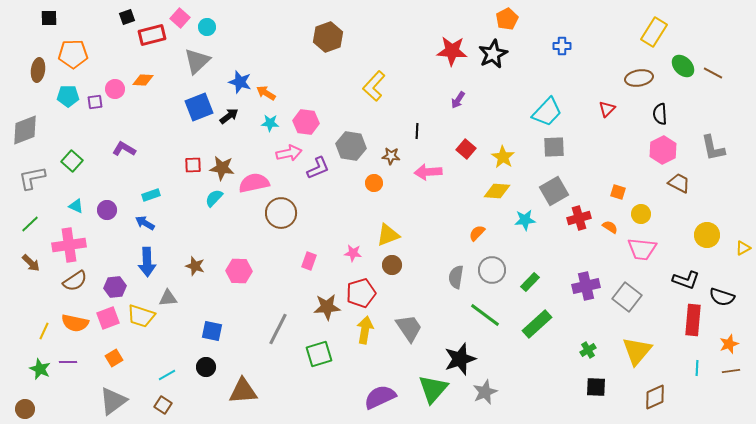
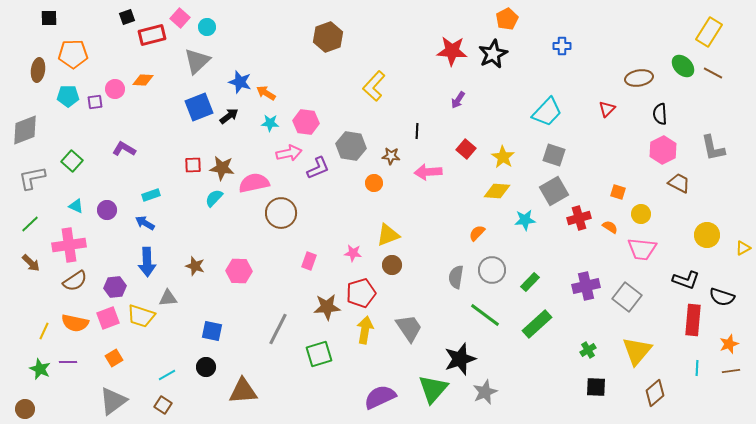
yellow rectangle at (654, 32): moved 55 px right
gray square at (554, 147): moved 8 px down; rotated 20 degrees clockwise
brown diamond at (655, 397): moved 4 px up; rotated 16 degrees counterclockwise
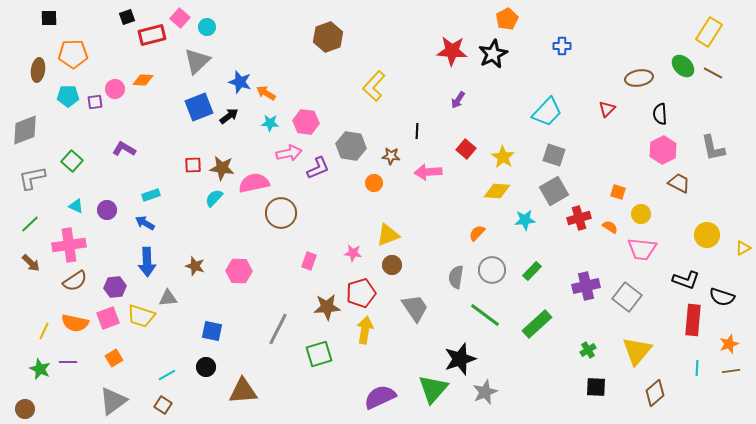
green rectangle at (530, 282): moved 2 px right, 11 px up
gray trapezoid at (409, 328): moved 6 px right, 20 px up
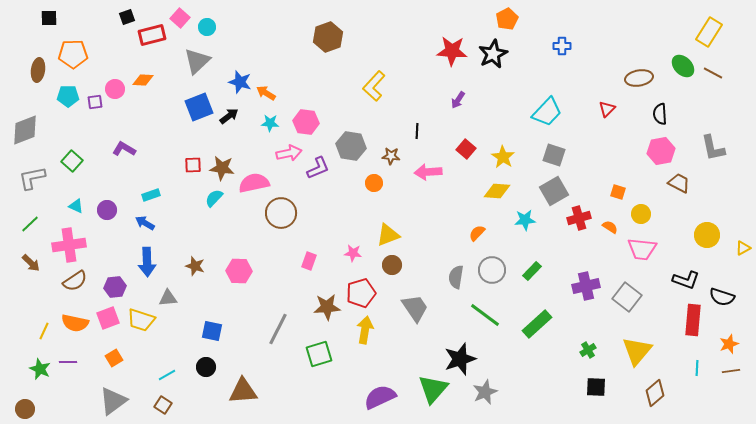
pink hexagon at (663, 150): moved 2 px left, 1 px down; rotated 16 degrees clockwise
yellow trapezoid at (141, 316): moved 4 px down
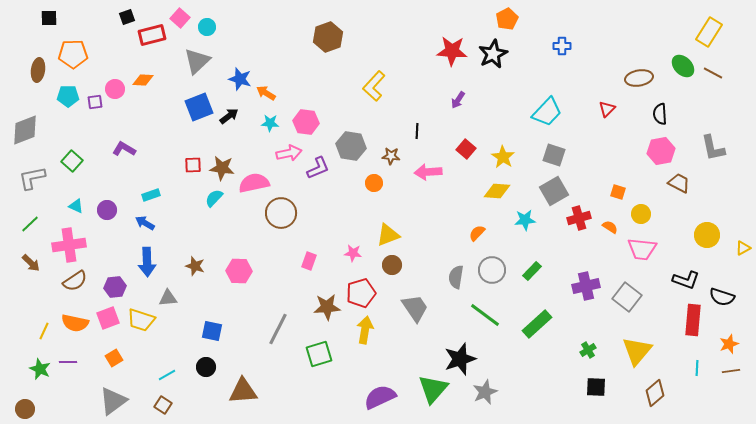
blue star at (240, 82): moved 3 px up
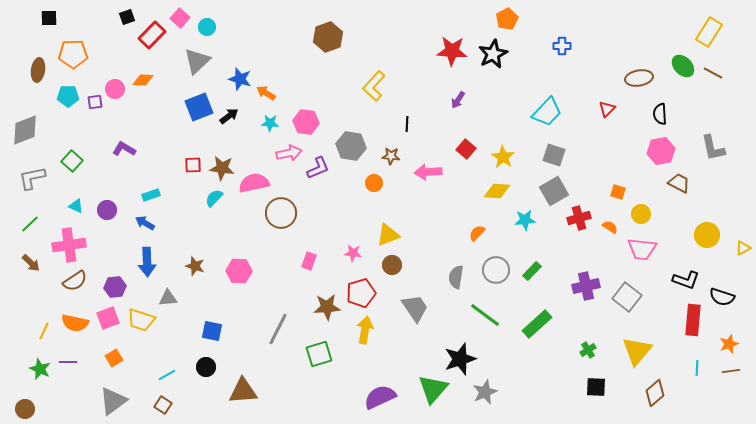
red rectangle at (152, 35): rotated 32 degrees counterclockwise
black line at (417, 131): moved 10 px left, 7 px up
gray circle at (492, 270): moved 4 px right
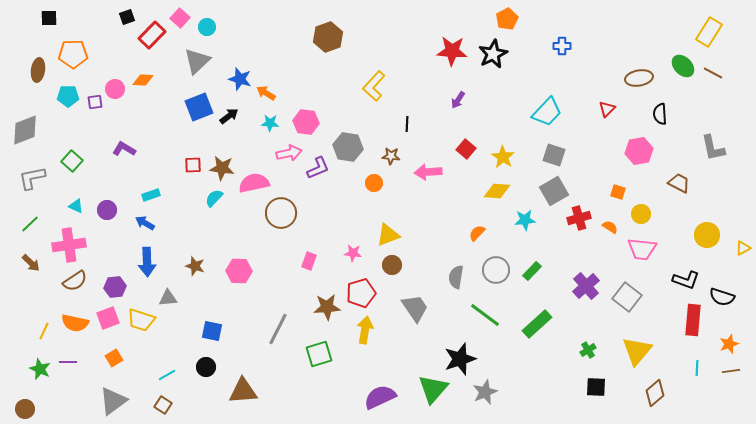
gray hexagon at (351, 146): moved 3 px left, 1 px down
pink hexagon at (661, 151): moved 22 px left
purple cross at (586, 286): rotated 28 degrees counterclockwise
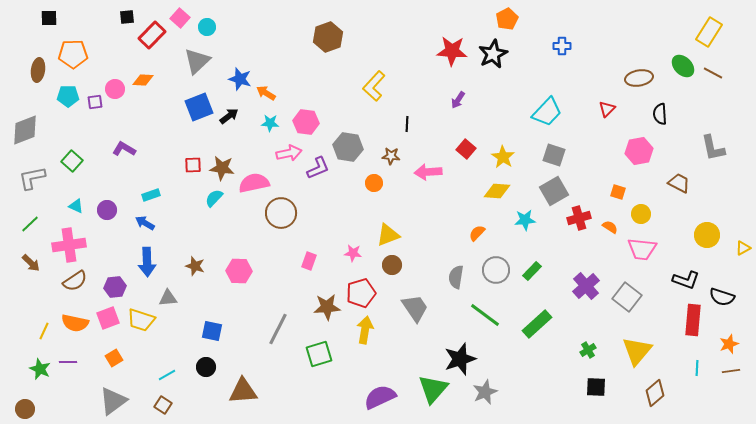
black square at (127, 17): rotated 14 degrees clockwise
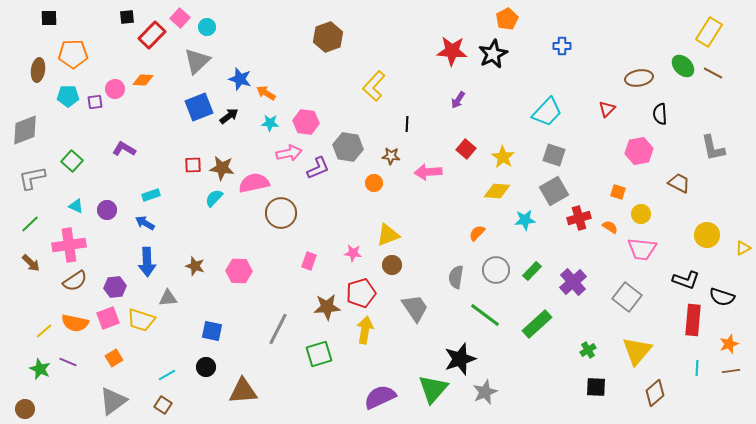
purple cross at (586, 286): moved 13 px left, 4 px up
yellow line at (44, 331): rotated 24 degrees clockwise
purple line at (68, 362): rotated 24 degrees clockwise
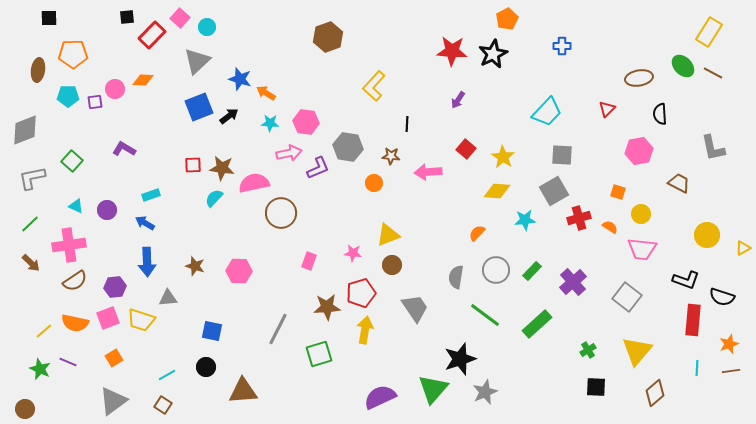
gray square at (554, 155): moved 8 px right; rotated 15 degrees counterclockwise
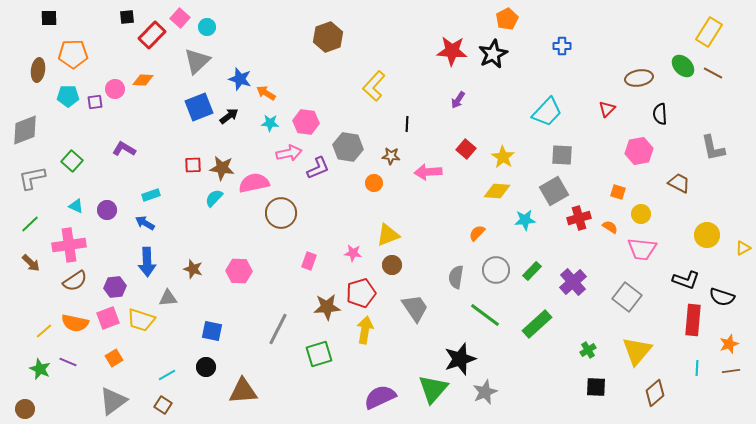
brown star at (195, 266): moved 2 px left, 3 px down
